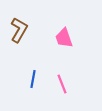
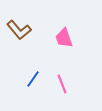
brown L-shape: rotated 110 degrees clockwise
blue line: rotated 24 degrees clockwise
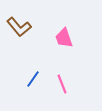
brown L-shape: moved 3 px up
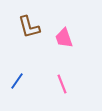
brown L-shape: moved 10 px right; rotated 25 degrees clockwise
blue line: moved 16 px left, 2 px down
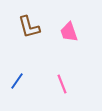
pink trapezoid: moved 5 px right, 6 px up
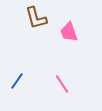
brown L-shape: moved 7 px right, 9 px up
pink line: rotated 12 degrees counterclockwise
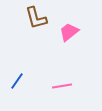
pink trapezoid: rotated 70 degrees clockwise
pink line: moved 2 px down; rotated 66 degrees counterclockwise
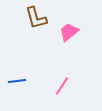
blue line: rotated 48 degrees clockwise
pink line: rotated 48 degrees counterclockwise
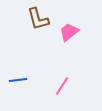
brown L-shape: moved 2 px right, 1 px down
blue line: moved 1 px right, 1 px up
